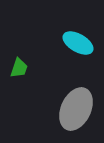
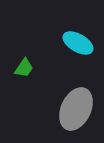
green trapezoid: moved 5 px right; rotated 15 degrees clockwise
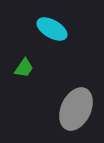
cyan ellipse: moved 26 px left, 14 px up
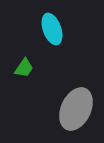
cyan ellipse: rotated 40 degrees clockwise
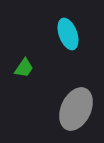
cyan ellipse: moved 16 px right, 5 px down
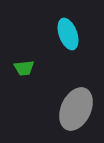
green trapezoid: rotated 50 degrees clockwise
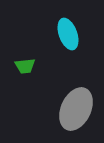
green trapezoid: moved 1 px right, 2 px up
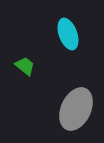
green trapezoid: rotated 135 degrees counterclockwise
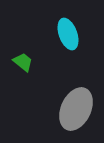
green trapezoid: moved 2 px left, 4 px up
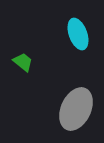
cyan ellipse: moved 10 px right
